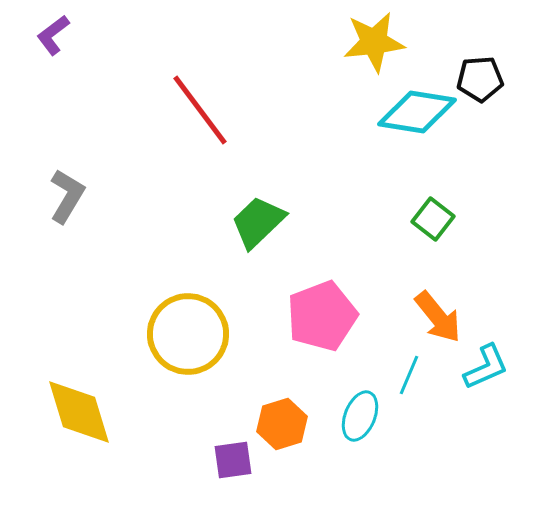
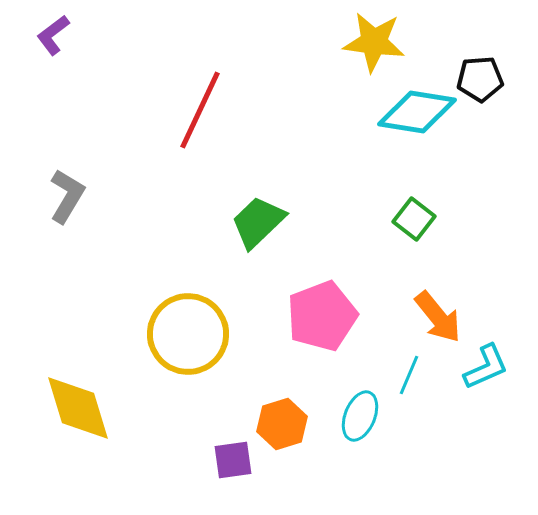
yellow star: rotated 14 degrees clockwise
red line: rotated 62 degrees clockwise
green square: moved 19 px left
yellow diamond: moved 1 px left, 4 px up
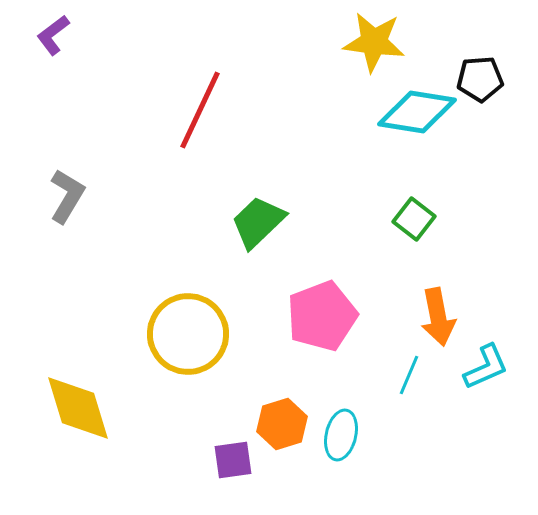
orange arrow: rotated 28 degrees clockwise
cyan ellipse: moved 19 px left, 19 px down; rotated 9 degrees counterclockwise
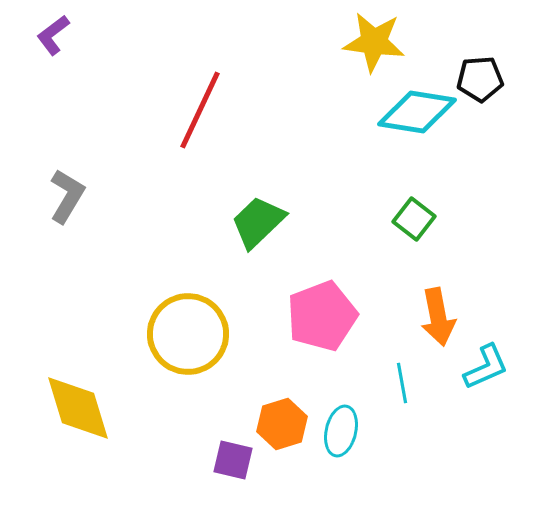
cyan line: moved 7 px left, 8 px down; rotated 33 degrees counterclockwise
cyan ellipse: moved 4 px up
purple square: rotated 21 degrees clockwise
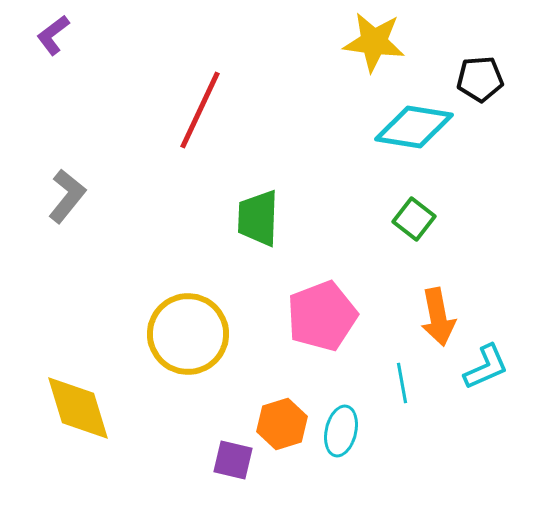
cyan diamond: moved 3 px left, 15 px down
gray L-shape: rotated 8 degrees clockwise
green trapezoid: moved 4 px up; rotated 44 degrees counterclockwise
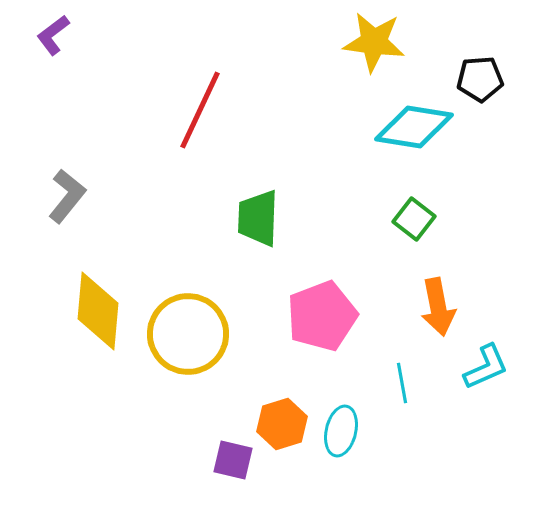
orange arrow: moved 10 px up
yellow diamond: moved 20 px right, 97 px up; rotated 22 degrees clockwise
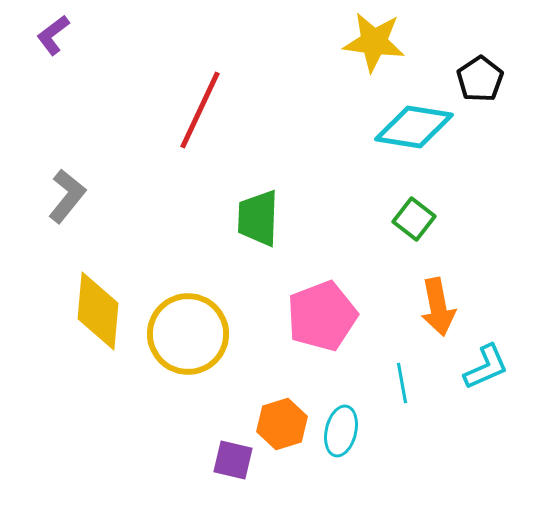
black pentagon: rotated 30 degrees counterclockwise
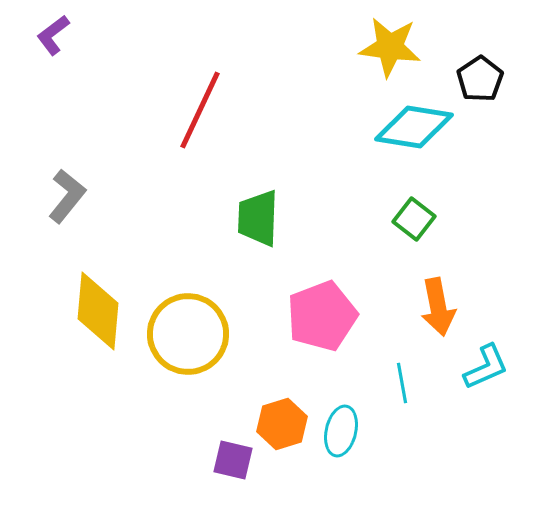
yellow star: moved 16 px right, 5 px down
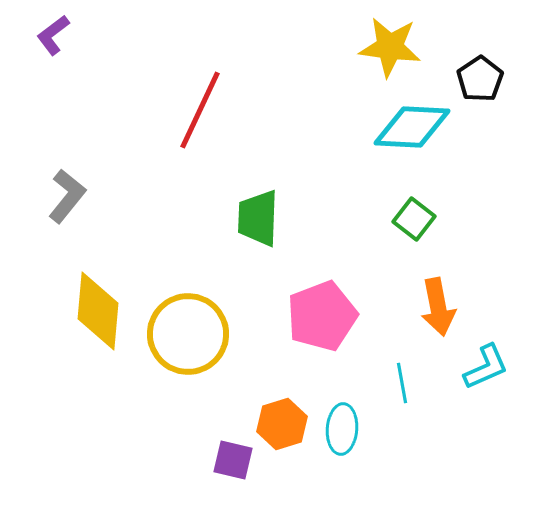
cyan diamond: moved 2 px left; rotated 6 degrees counterclockwise
cyan ellipse: moved 1 px right, 2 px up; rotated 9 degrees counterclockwise
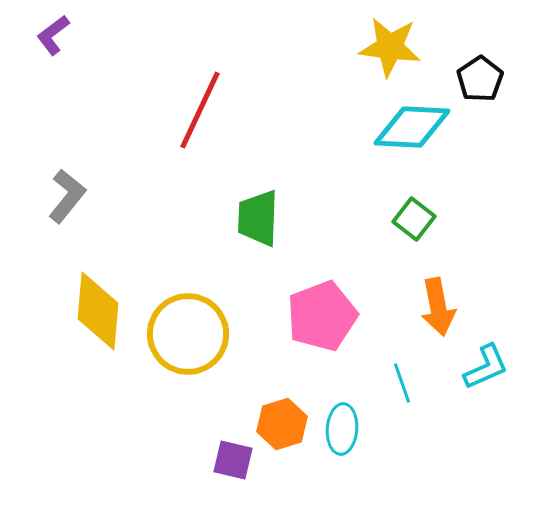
cyan line: rotated 9 degrees counterclockwise
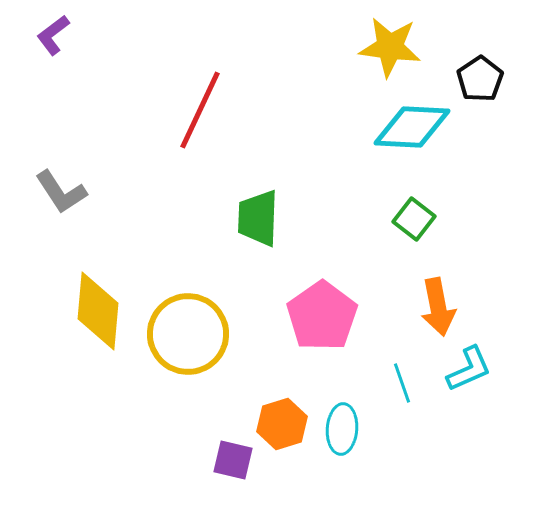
gray L-shape: moved 6 px left, 4 px up; rotated 108 degrees clockwise
pink pentagon: rotated 14 degrees counterclockwise
cyan L-shape: moved 17 px left, 2 px down
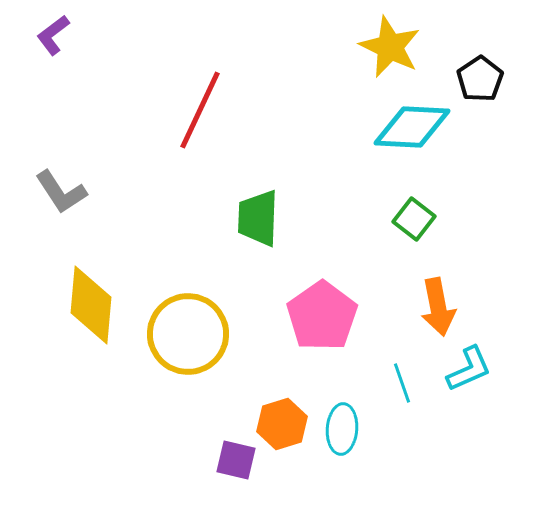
yellow star: rotated 18 degrees clockwise
yellow diamond: moved 7 px left, 6 px up
purple square: moved 3 px right
